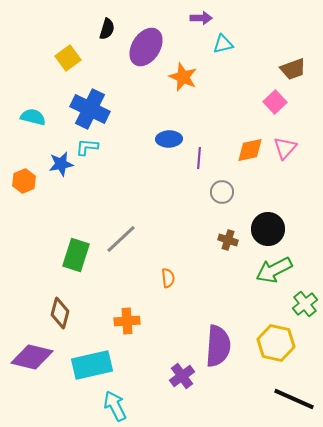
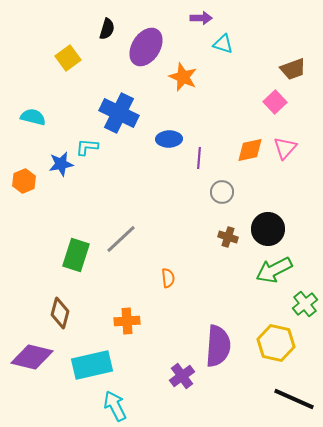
cyan triangle: rotated 30 degrees clockwise
blue cross: moved 29 px right, 4 px down
brown cross: moved 3 px up
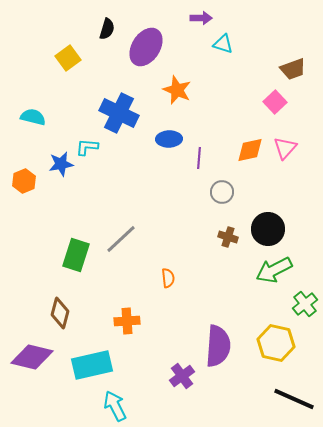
orange star: moved 6 px left, 13 px down
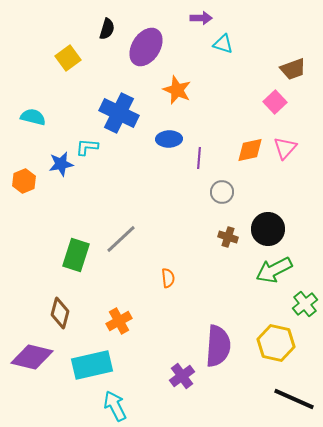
orange cross: moved 8 px left; rotated 25 degrees counterclockwise
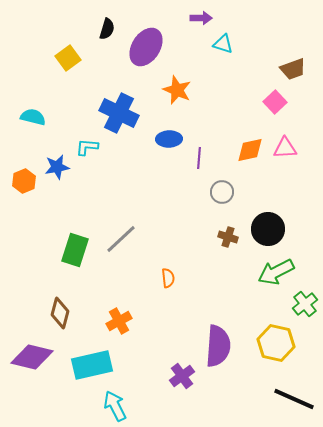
pink triangle: rotated 45 degrees clockwise
blue star: moved 4 px left, 3 px down
green rectangle: moved 1 px left, 5 px up
green arrow: moved 2 px right, 2 px down
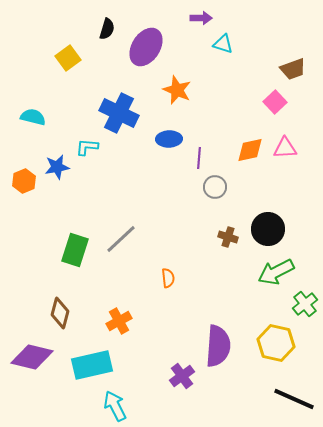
gray circle: moved 7 px left, 5 px up
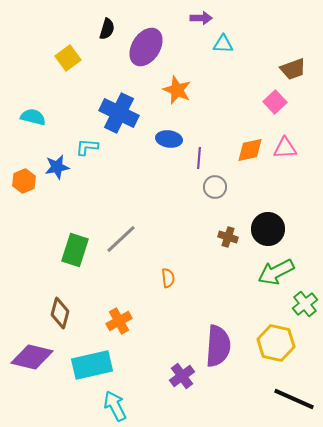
cyan triangle: rotated 15 degrees counterclockwise
blue ellipse: rotated 10 degrees clockwise
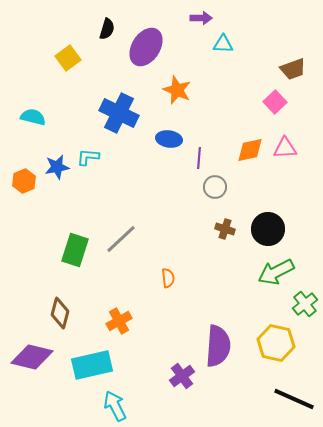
cyan L-shape: moved 1 px right, 10 px down
brown cross: moved 3 px left, 8 px up
